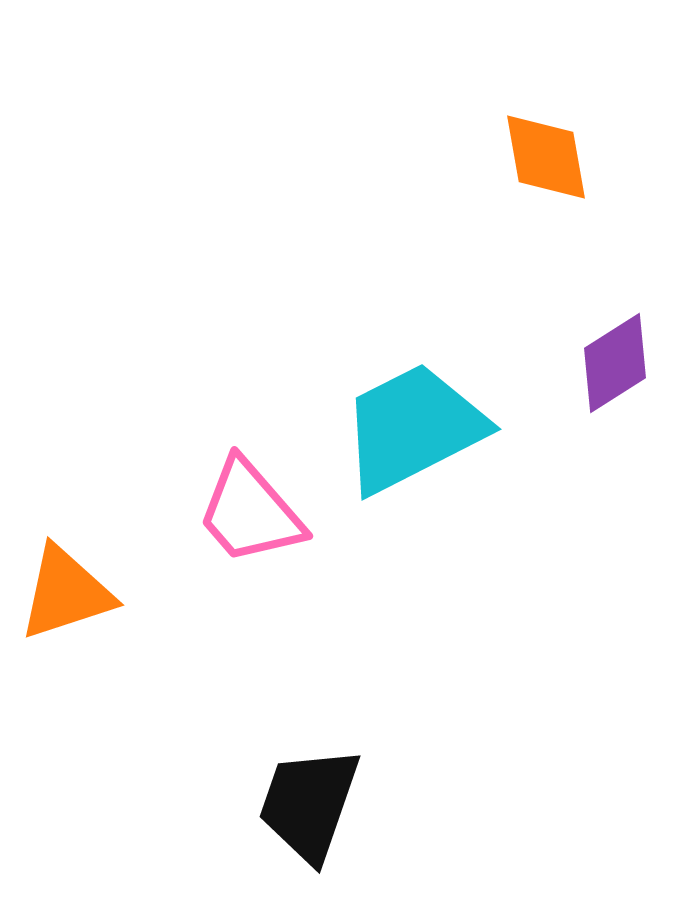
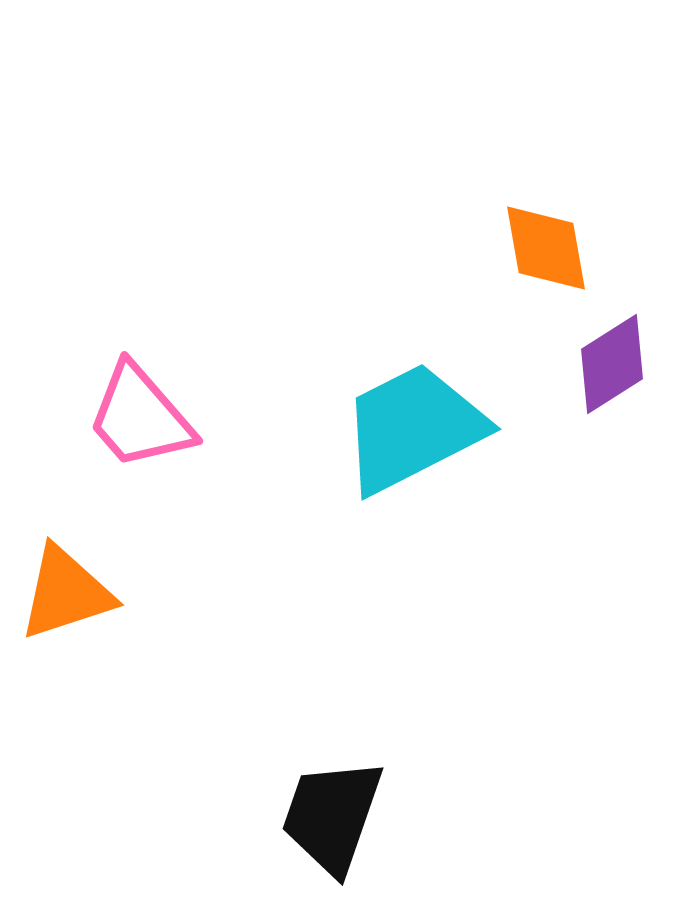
orange diamond: moved 91 px down
purple diamond: moved 3 px left, 1 px down
pink trapezoid: moved 110 px left, 95 px up
black trapezoid: moved 23 px right, 12 px down
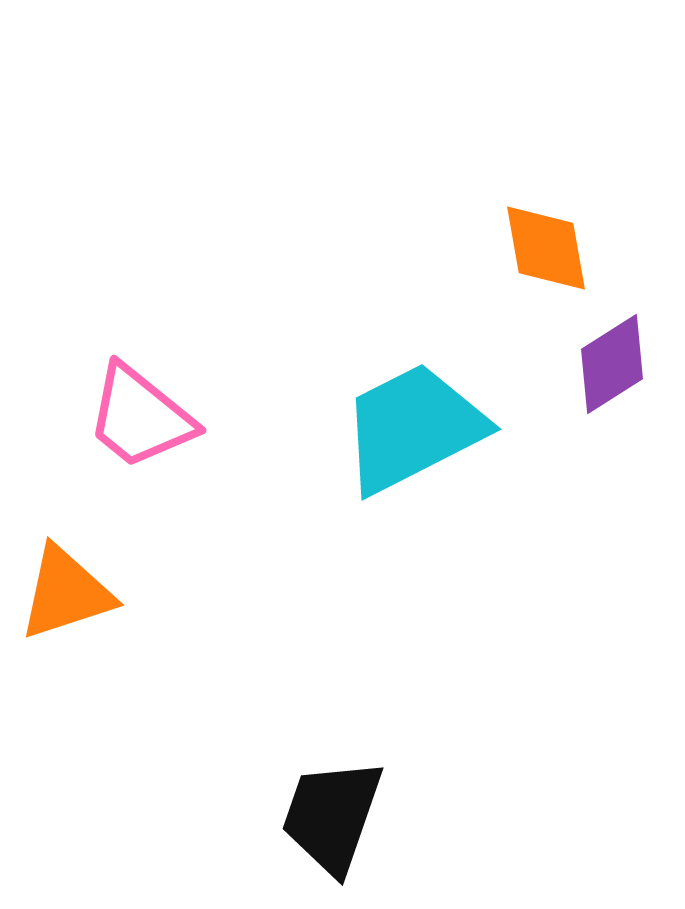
pink trapezoid: rotated 10 degrees counterclockwise
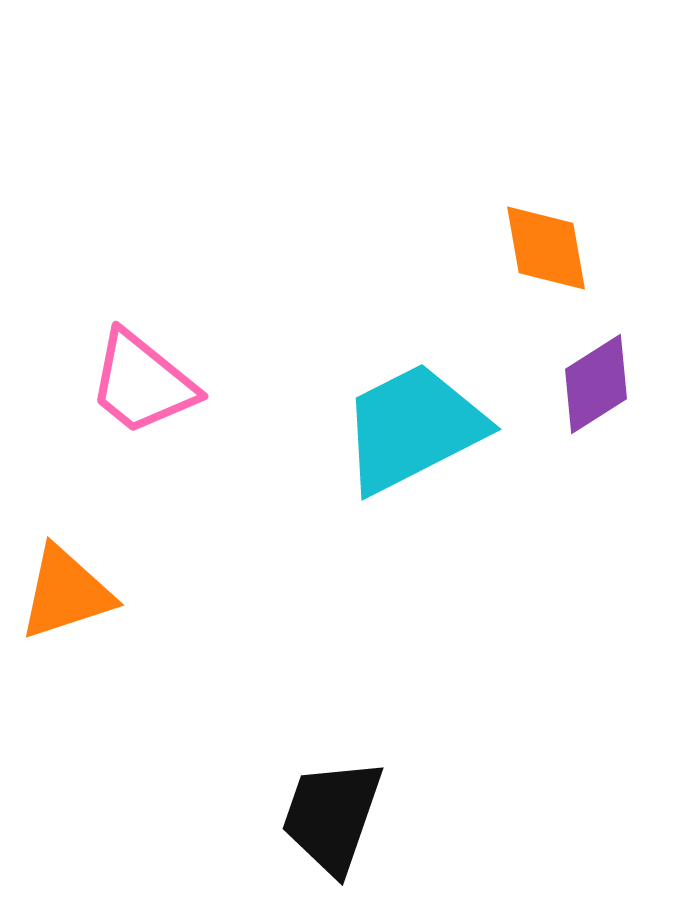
purple diamond: moved 16 px left, 20 px down
pink trapezoid: moved 2 px right, 34 px up
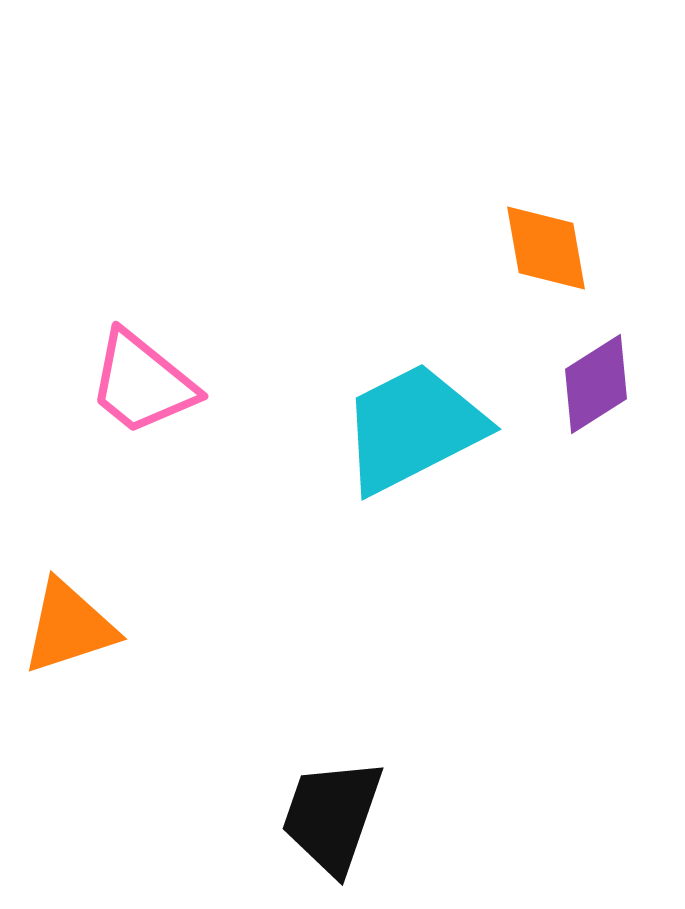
orange triangle: moved 3 px right, 34 px down
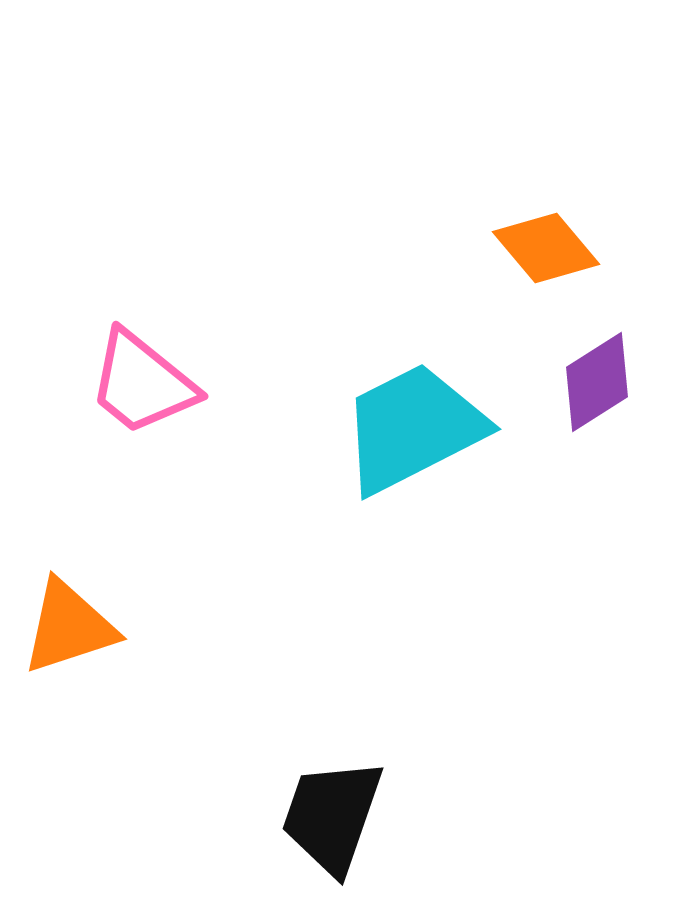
orange diamond: rotated 30 degrees counterclockwise
purple diamond: moved 1 px right, 2 px up
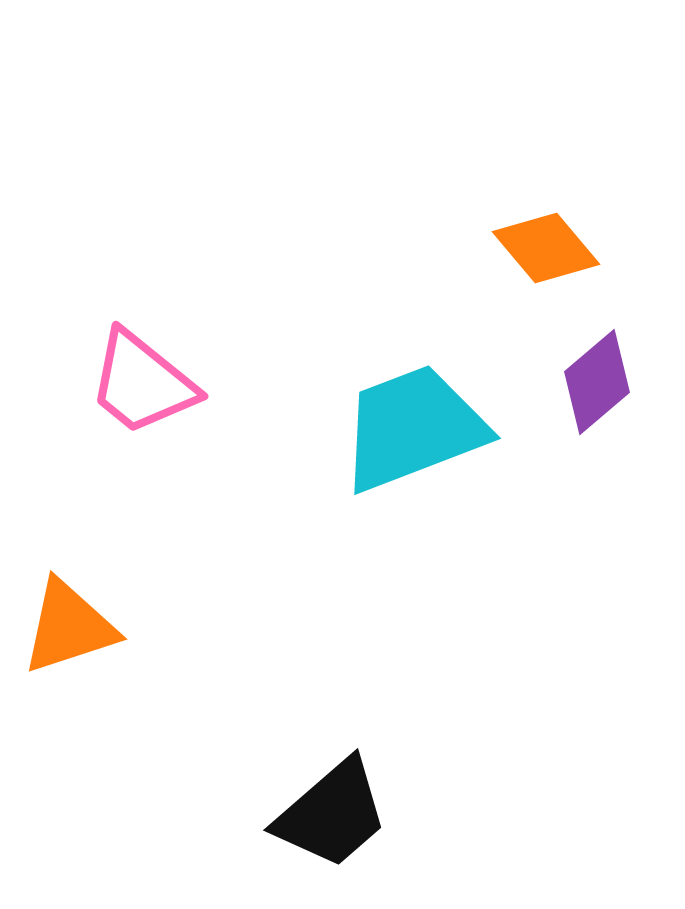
purple diamond: rotated 8 degrees counterclockwise
cyan trapezoid: rotated 6 degrees clockwise
black trapezoid: moved 2 px up; rotated 150 degrees counterclockwise
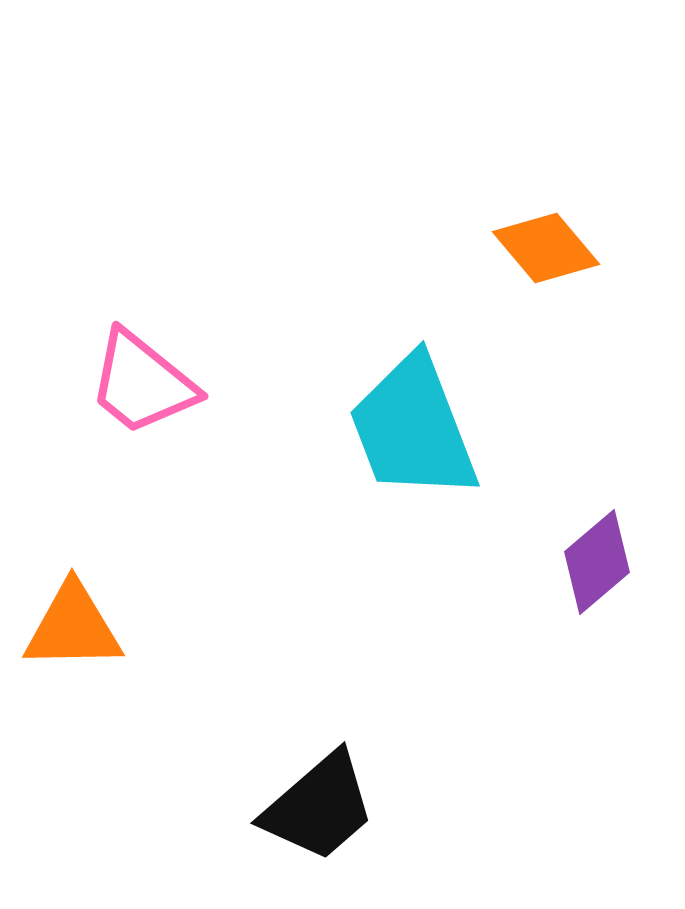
purple diamond: moved 180 px down
cyan trapezoid: rotated 90 degrees counterclockwise
orange triangle: moved 4 px right; rotated 17 degrees clockwise
black trapezoid: moved 13 px left, 7 px up
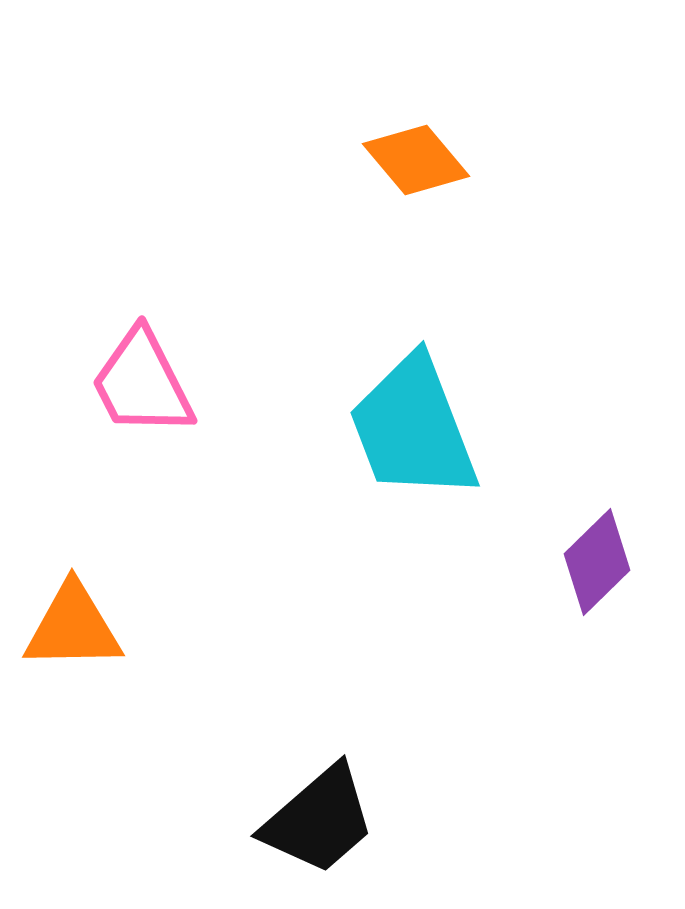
orange diamond: moved 130 px left, 88 px up
pink trapezoid: rotated 24 degrees clockwise
purple diamond: rotated 4 degrees counterclockwise
black trapezoid: moved 13 px down
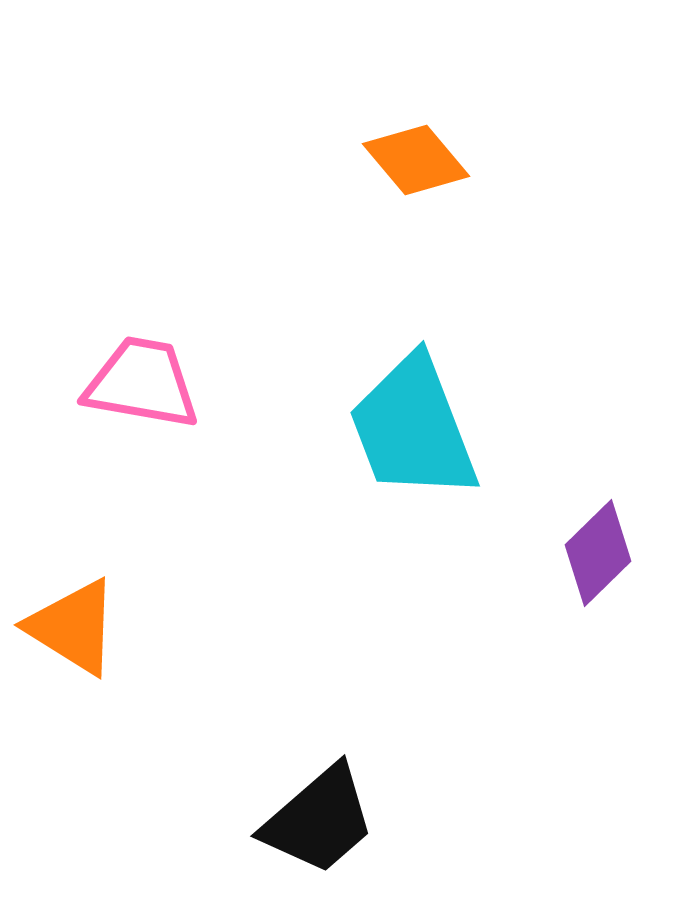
pink trapezoid: rotated 127 degrees clockwise
purple diamond: moved 1 px right, 9 px up
orange triangle: rotated 33 degrees clockwise
